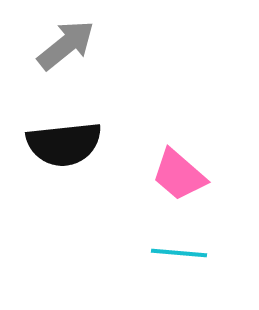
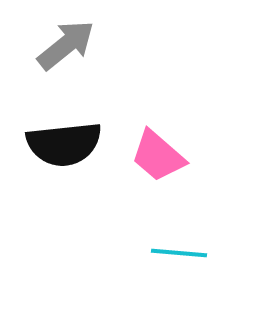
pink trapezoid: moved 21 px left, 19 px up
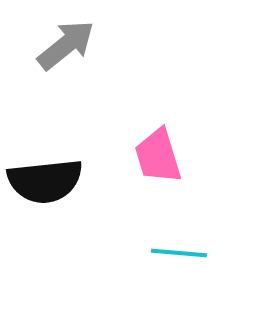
black semicircle: moved 19 px left, 37 px down
pink trapezoid: rotated 32 degrees clockwise
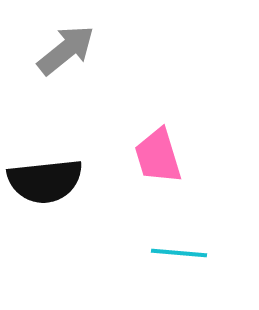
gray arrow: moved 5 px down
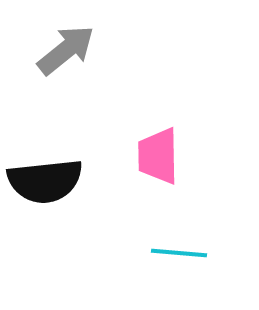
pink trapezoid: rotated 16 degrees clockwise
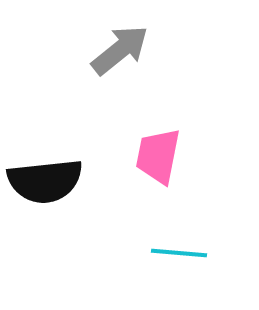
gray arrow: moved 54 px right
pink trapezoid: rotated 12 degrees clockwise
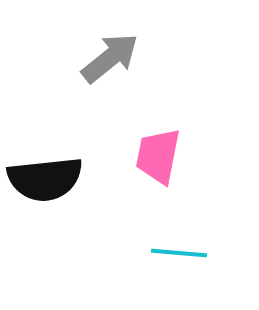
gray arrow: moved 10 px left, 8 px down
black semicircle: moved 2 px up
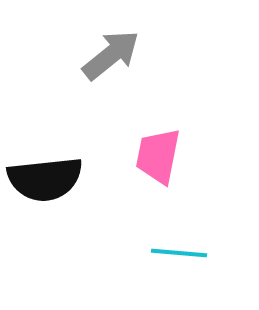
gray arrow: moved 1 px right, 3 px up
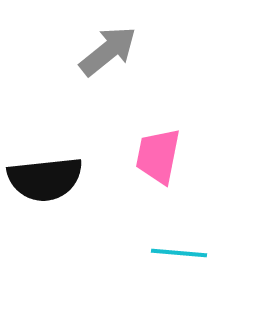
gray arrow: moved 3 px left, 4 px up
